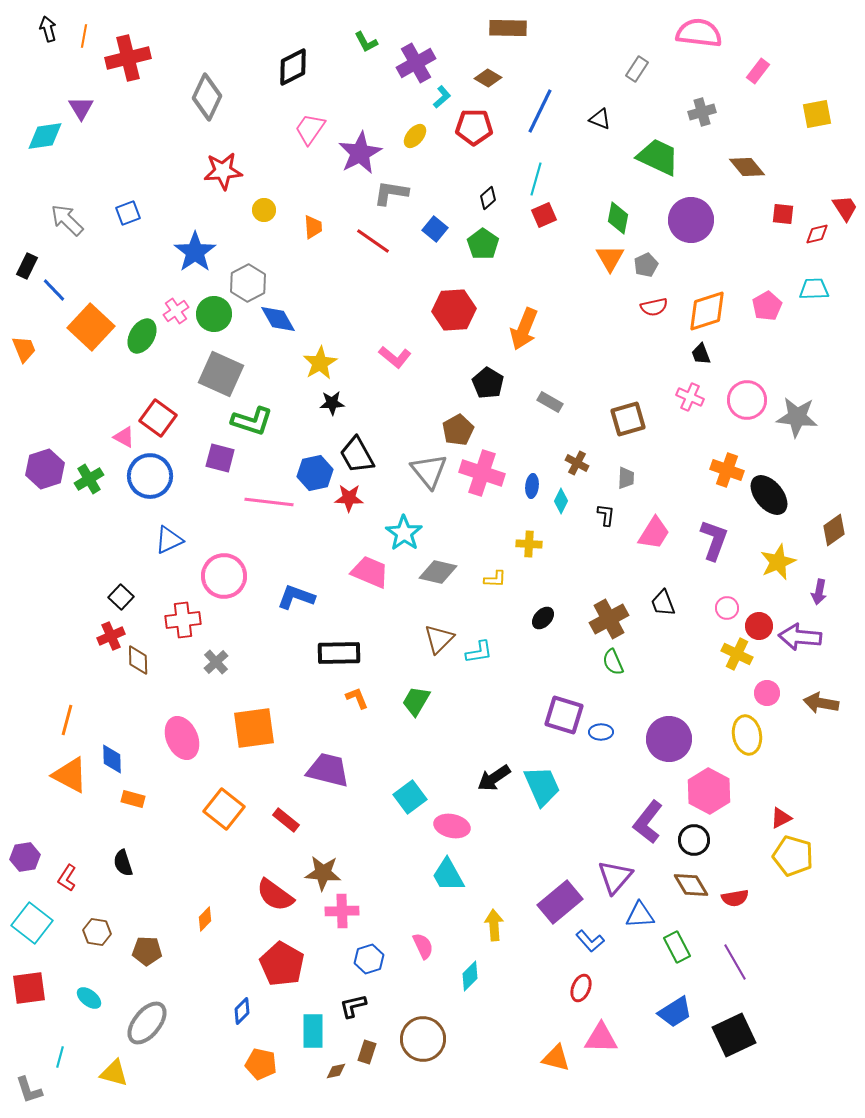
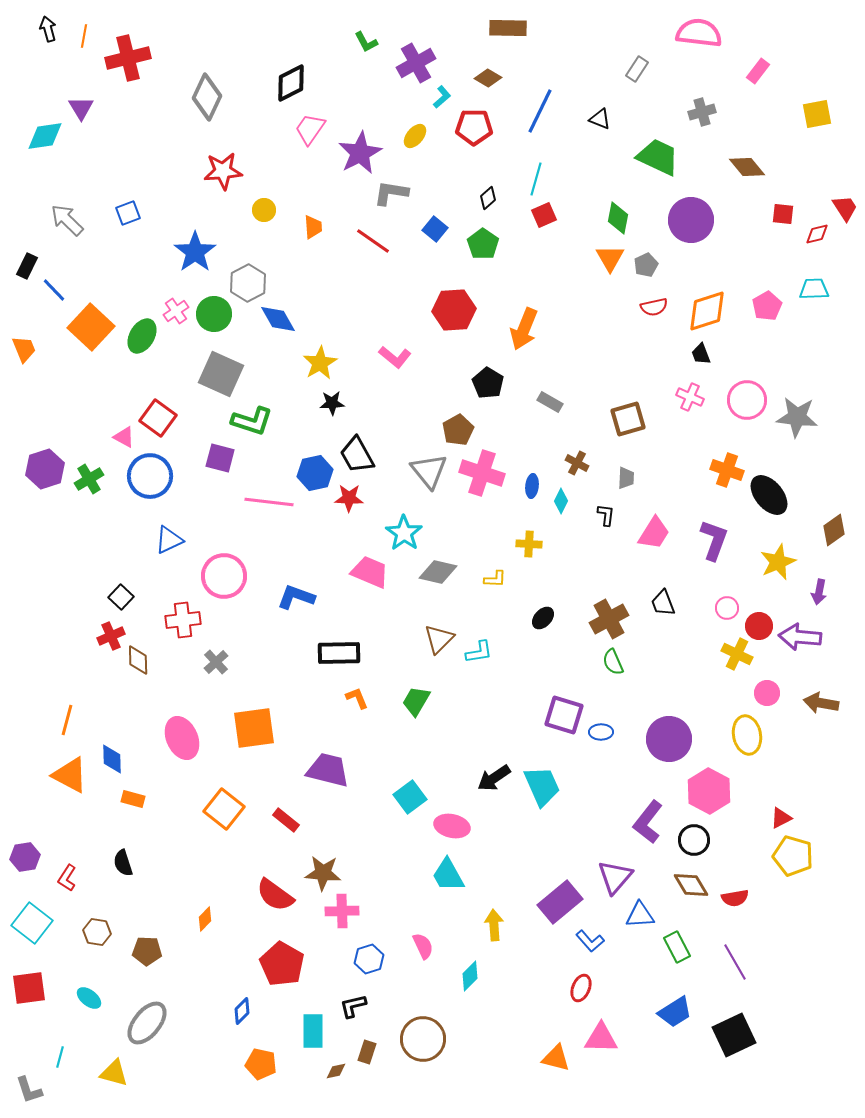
black diamond at (293, 67): moved 2 px left, 16 px down
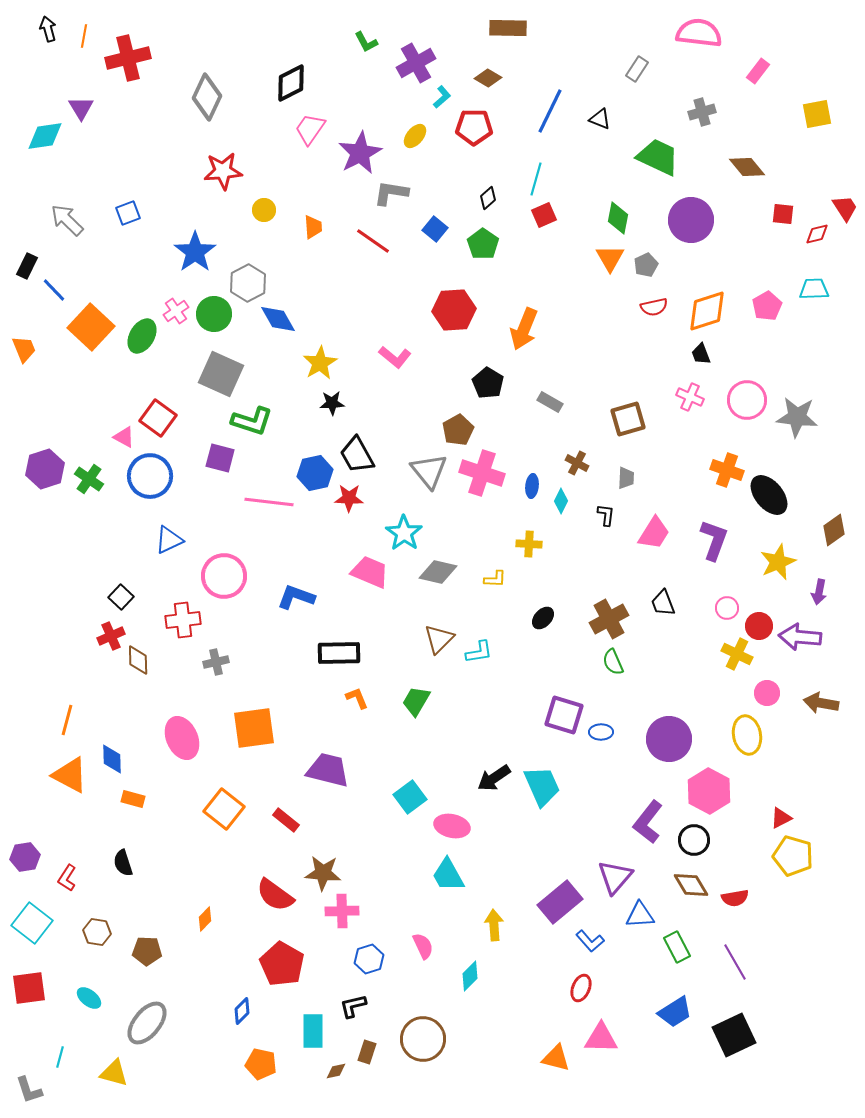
blue line at (540, 111): moved 10 px right
green cross at (89, 479): rotated 24 degrees counterclockwise
gray cross at (216, 662): rotated 30 degrees clockwise
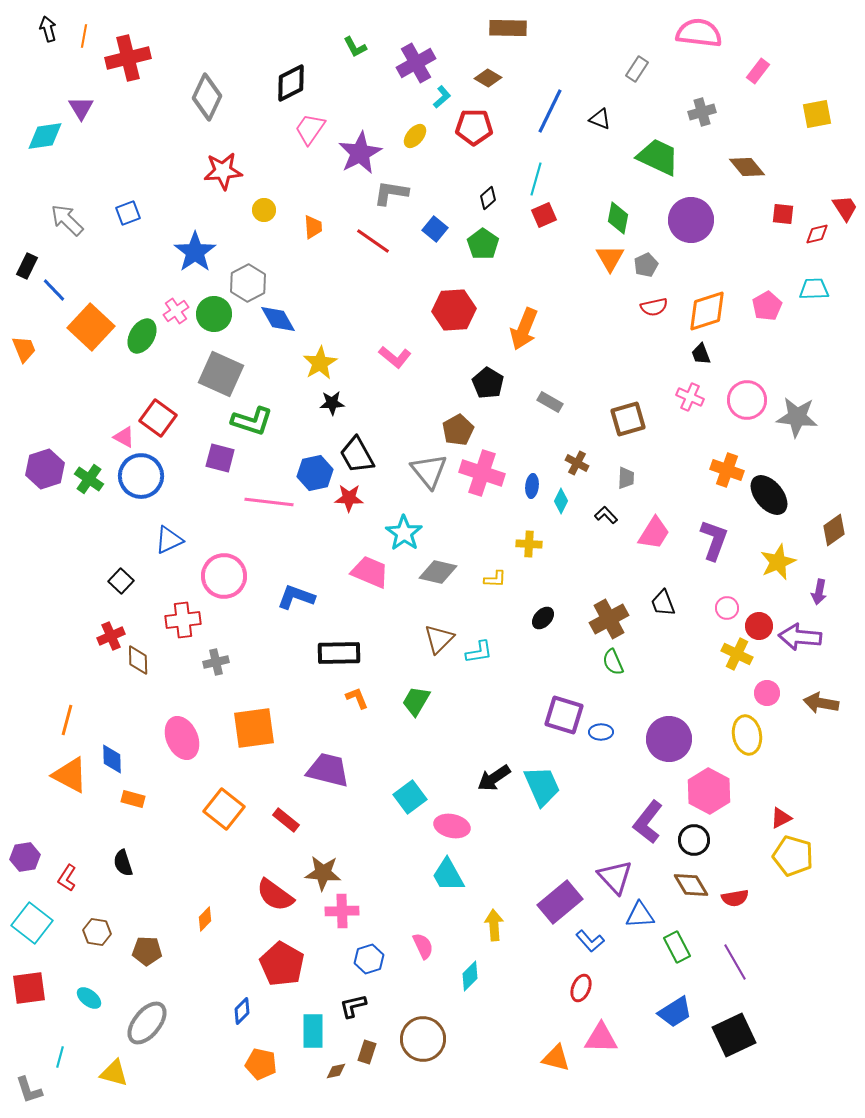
green L-shape at (366, 42): moved 11 px left, 5 px down
blue circle at (150, 476): moved 9 px left
black L-shape at (606, 515): rotated 50 degrees counterclockwise
black square at (121, 597): moved 16 px up
purple triangle at (615, 877): rotated 24 degrees counterclockwise
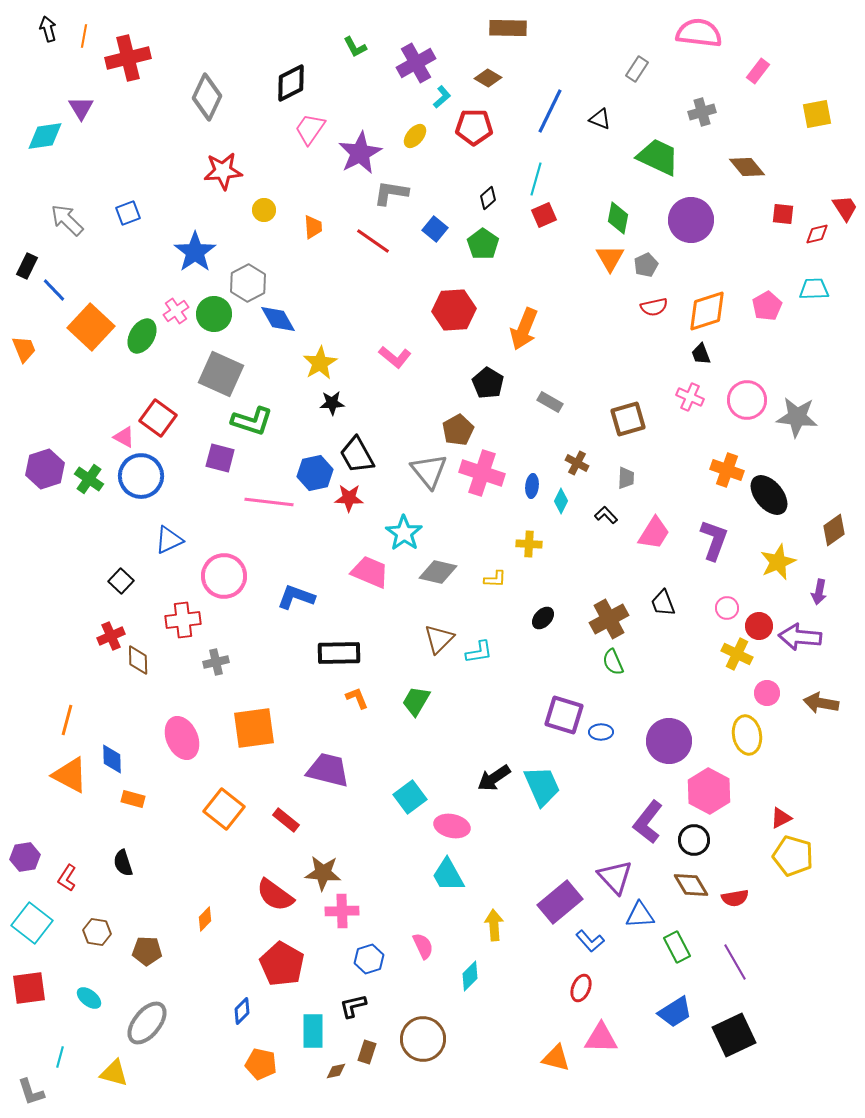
purple circle at (669, 739): moved 2 px down
gray L-shape at (29, 1090): moved 2 px right, 2 px down
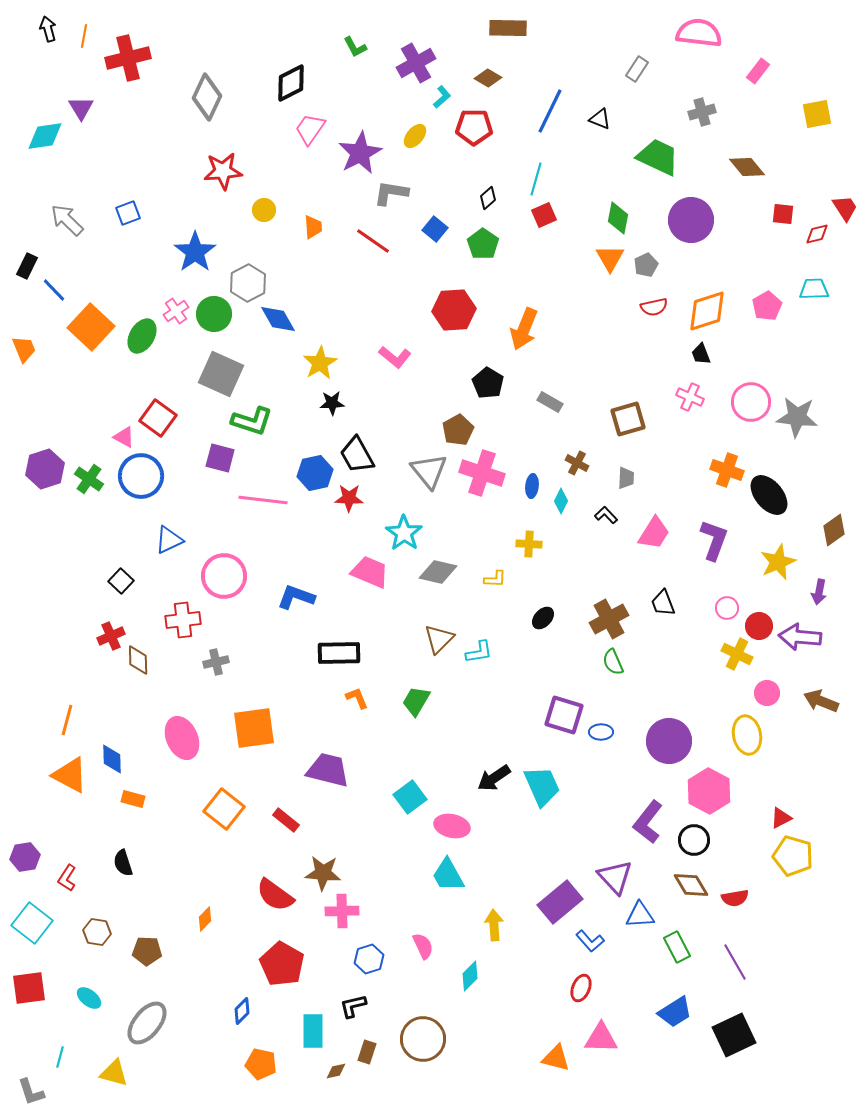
pink circle at (747, 400): moved 4 px right, 2 px down
pink line at (269, 502): moved 6 px left, 2 px up
brown arrow at (821, 703): moved 2 px up; rotated 12 degrees clockwise
